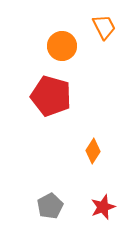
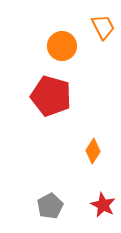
orange trapezoid: moved 1 px left
red star: moved 2 px up; rotated 25 degrees counterclockwise
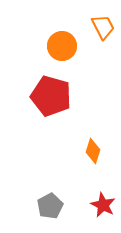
orange diamond: rotated 15 degrees counterclockwise
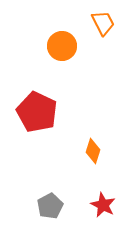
orange trapezoid: moved 4 px up
red pentagon: moved 14 px left, 16 px down; rotated 9 degrees clockwise
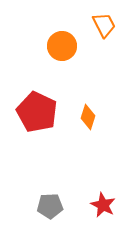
orange trapezoid: moved 1 px right, 2 px down
orange diamond: moved 5 px left, 34 px up
gray pentagon: rotated 25 degrees clockwise
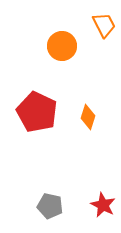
gray pentagon: rotated 15 degrees clockwise
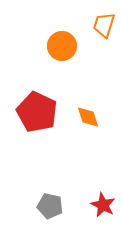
orange trapezoid: rotated 136 degrees counterclockwise
orange diamond: rotated 35 degrees counterclockwise
